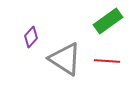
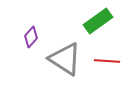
green rectangle: moved 10 px left
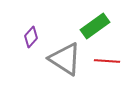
green rectangle: moved 3 px left, 5 px down
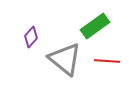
gray triangle: rotated 6 degrees clockwise
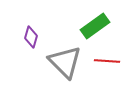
purple diamond: rotated 25 degrees counterclockwise
gray triangle: moved 3 px down; rotated 6 degrees clockwise
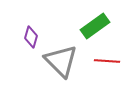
gray triangle: moved 4 px left, 1 px up
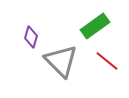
red line: rotated 35 degrees clockwise
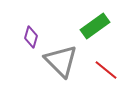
red line: moved 1 px left, 9 px down
